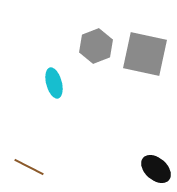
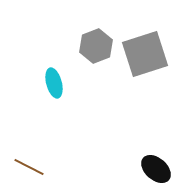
gray square: rotated 30 degrees counterclockwise
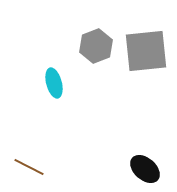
gray square: moved 1 px right, 3 px up; rotated 12 degrees clockwise
black ellipse: moved 11 px left
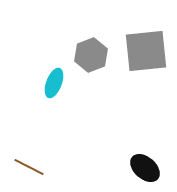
gray hexagon: moved 5 px left, 9 px down
cyan ellipse: rotated 36 degrees clockwise
black ellipse: moved 1 px up
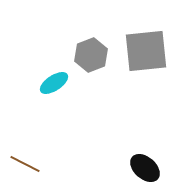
cyan ellipse: rotated 36 degrees clockwise
brown line: moved 4 px left, 3 px up
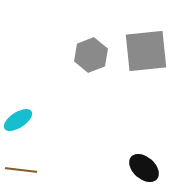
cyan ellipse: moved 36 px left, 37 px down
brown line: moved 4 px left, 6 px down; rotated 20 degrees counterclockwise
black ellipse: moved 1 px left
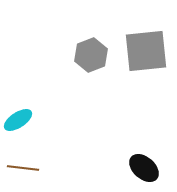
brown line: moved 2 px right, 2 px up
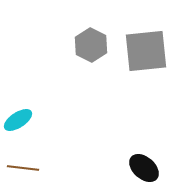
gray hexagon: moved 10 px up; rotated 12 degrees counterclockwise
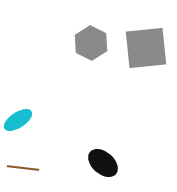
gray hexagon: moved 2 px up
gray square: moved 3 px up
black ellipse: moved 41 px left, 5 px up
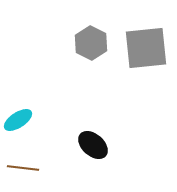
black ellipse: moved 10 px left, 18 px up
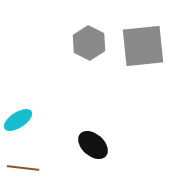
gray hexagon: moved 2 px left
gray square: moved 3 px left, 2 px up
